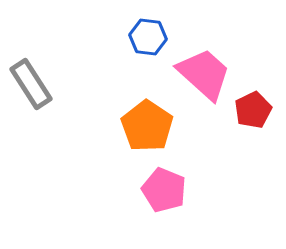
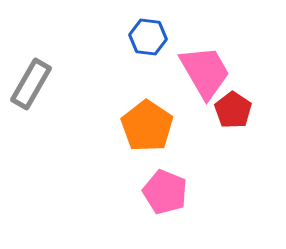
pink trapezoid: moved 1 px right, 2 px up; rotated 18 degrees clockwise
gray rectangle: rotated 63 degrees clockwise
red pentagon: moved 20 px left; rotated 12 degrees counterclockwise
pink pentagon: moved 1 px right, 2 px down
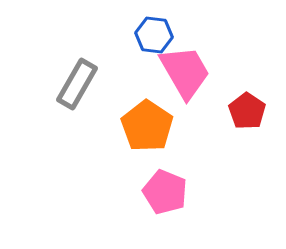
blue hexagon: moved 6 px right, 2 px up
pink trapezoid: moved 20 px left
gray rectangle: moved 46 px right
red pentagon: moved 14 px right, 1 px down
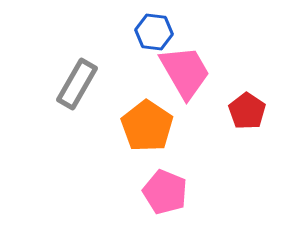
blue hexagon: moved 3 px up
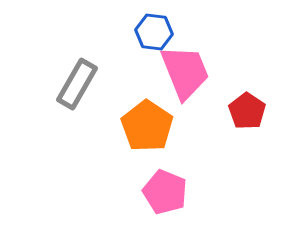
pink trapezoid: rotated 8 degrees clockwise
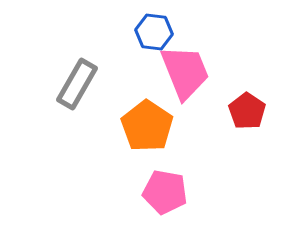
pink pentagon: rotated 12 degrees counterclockwise
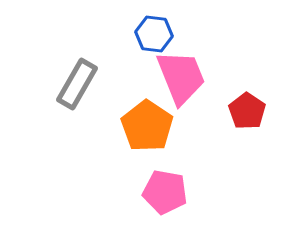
blue hexagon: moved 2 px down
pink trapezoid: moved 4 px left, 5 px down
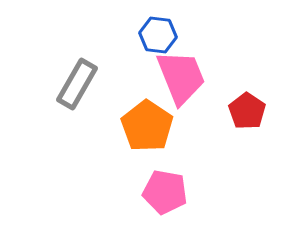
blue hexagon: moved 4 px right, 1 px down
